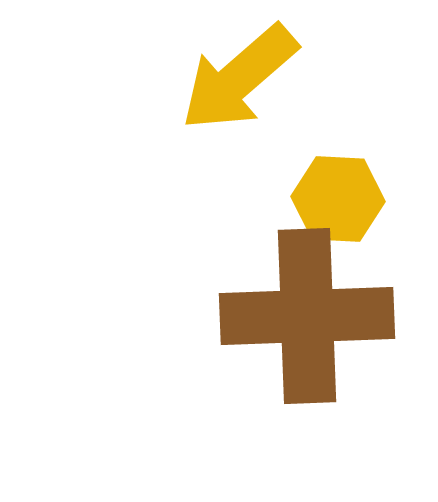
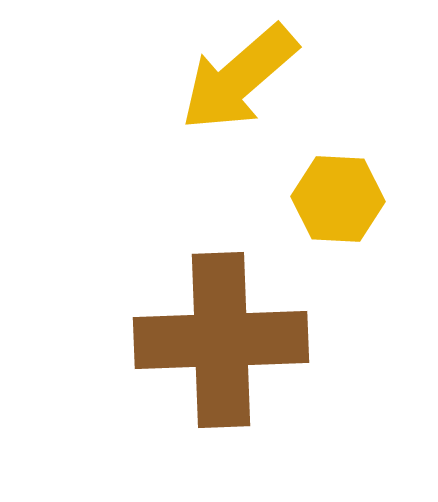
brown cross: moved 86 px left, 24 px down
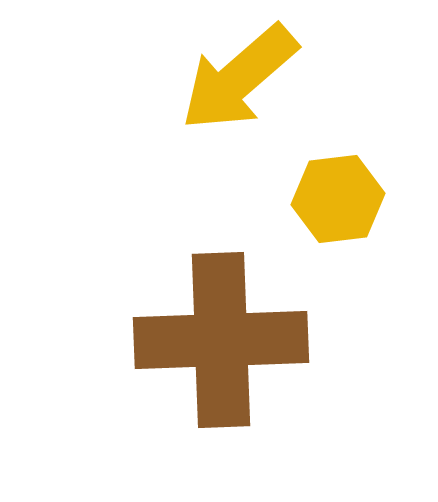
yellow hexagon: rotated 10 degrees counterclockwise
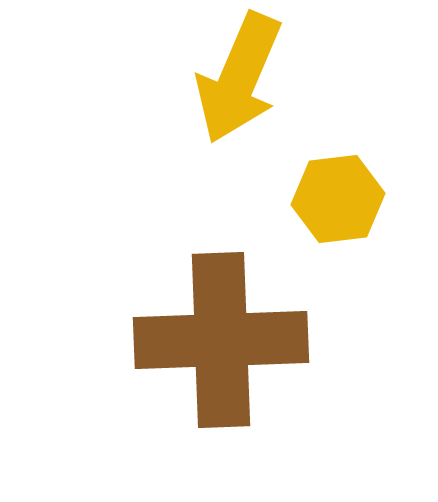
yellow arrow: rotated 26 degrees counterclockwise
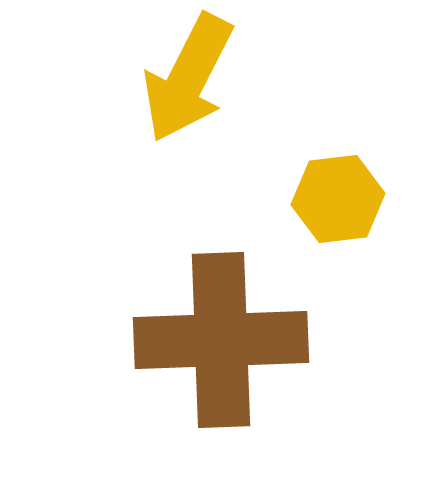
yellow arrow: moved 51 px left; rotated 4 degrees clockwise
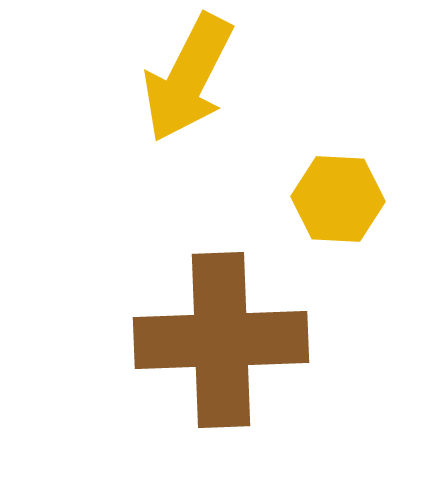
yellow hexagon: rotated 10 degrees clockwise
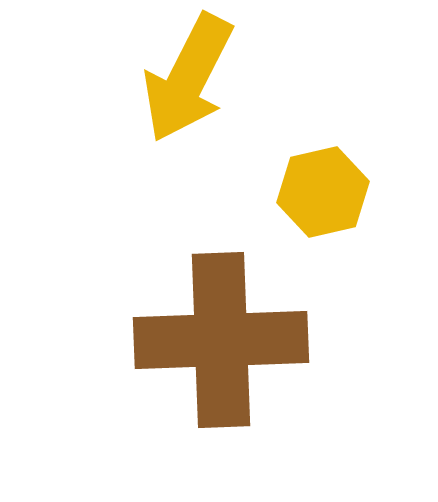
yellow hexagon: moved 15 px left, 7 px up; rotated 16 degrees counterclockwise
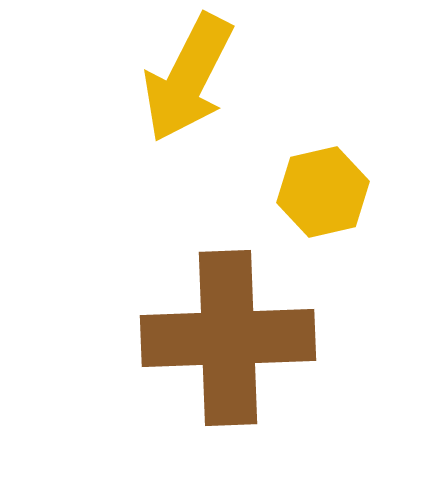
brown cross: moved 7 px right, 2 px up
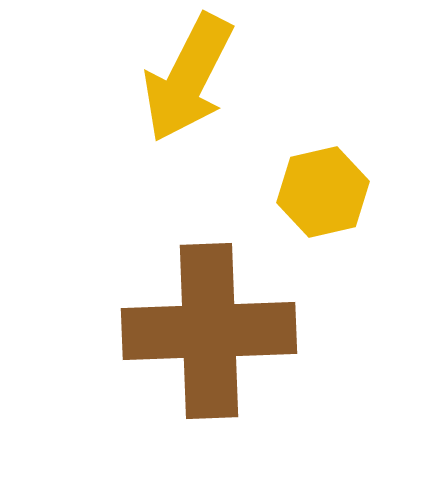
brown cross: moved 19 px left, 7 px up
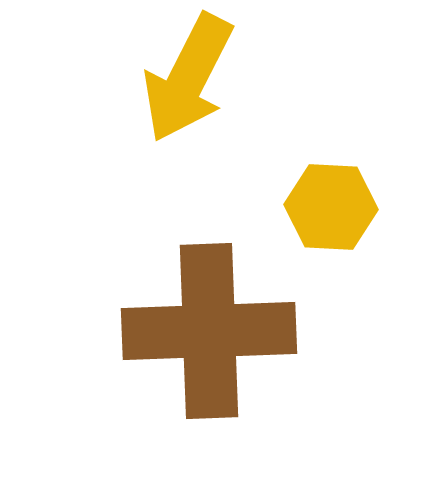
yellow hexagon: moved 8 px right, 15 px down; rotated 16 degrees clockwise
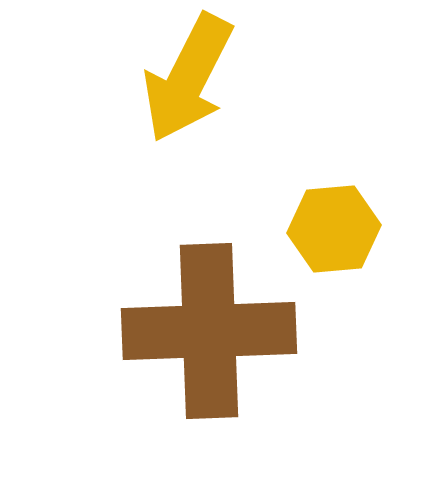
yellow hexagon: moved 3 px right, 22 px down; rotated 8 degrees counterclockwise
